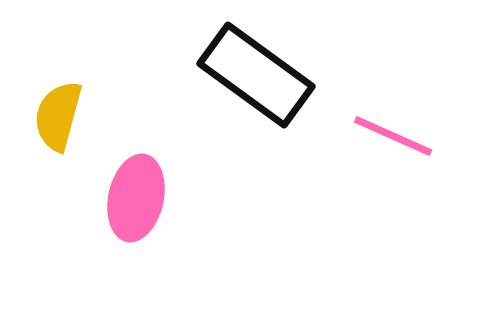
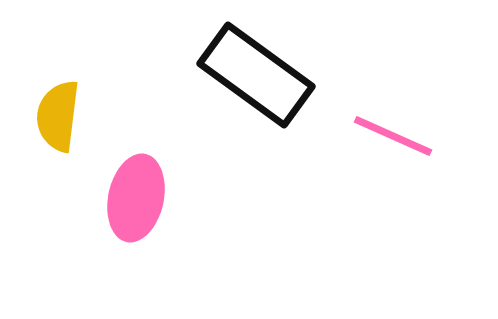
yellow semicircle: rotated 8 degrees counterclockwise
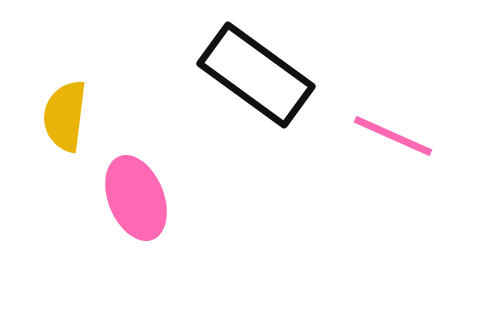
yellow semicircle: moved 7 px right
pink ellipse: rotated 34 degrees counterclockwise
